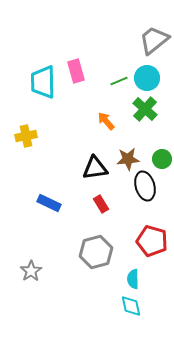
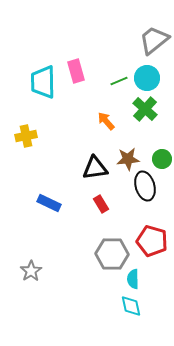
gray hexagon: moved 16 px right, 2 px down; rotated 16 degrees clockwise
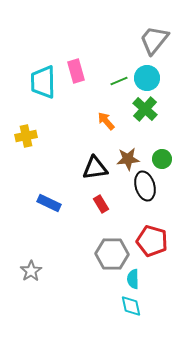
gray trapezoid: rotated 12 degrees counterclockwise
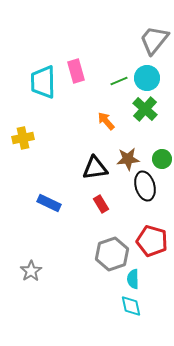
yellow cross: moved 3 px left, 2 px down
gray hexagon: rotated 20 degrees counterclockwise
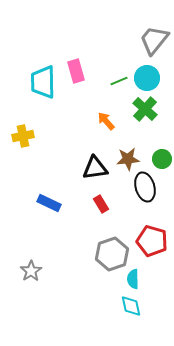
yellow cross: moved 2 px up
black ellipse: moved 1 px down
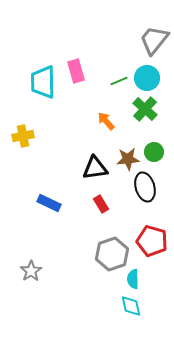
green circle: moved 8 px left, 7 px up
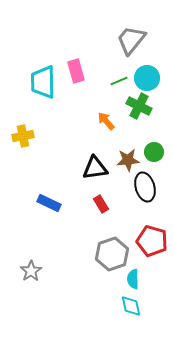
gray trapezoid: moved 23 px left
green cross: moved 6 px left, 3 px up; rotated 15 degrees counterclockwise
brown star: moved 1 px down
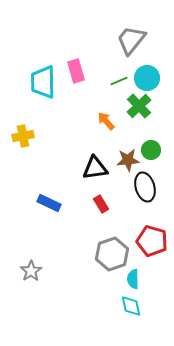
green cross: rotated 20 degrees clockwise
green circle: moved 3 px left, 2 px up
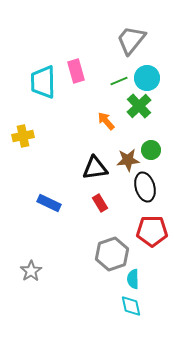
red rectangle: moved 1 px left, 1 px up
red pentagon: moved 10 px up; rotated 16 degrees counterclockwise
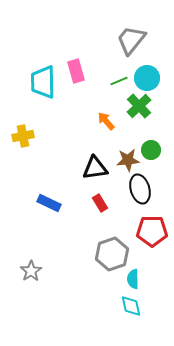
black ellipse: moved 5 px left, 2 px down
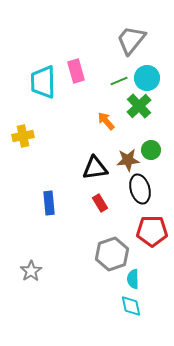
blue rectangle: rotated 60 degrees clockwise
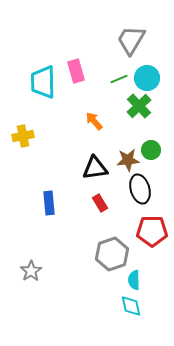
gray trapezoid: rotated 8 degrees counterclockwise
green line: moved 2 px up
orange arrow: moved 12 px left
cyan semicircle: moved 1 px right, 1 px down
